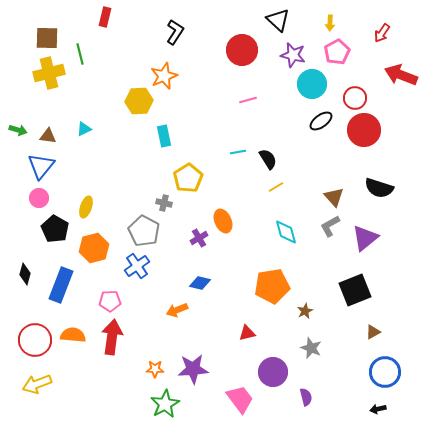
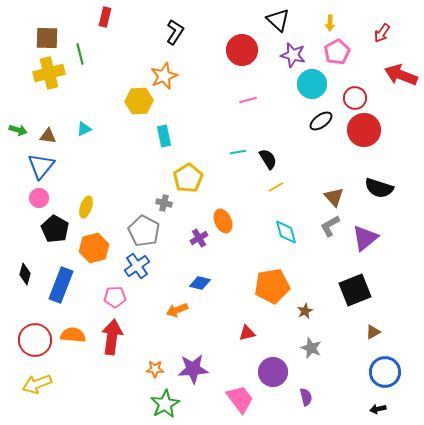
pink pentagon at (110, 301): moved 5 px right, 4 px up
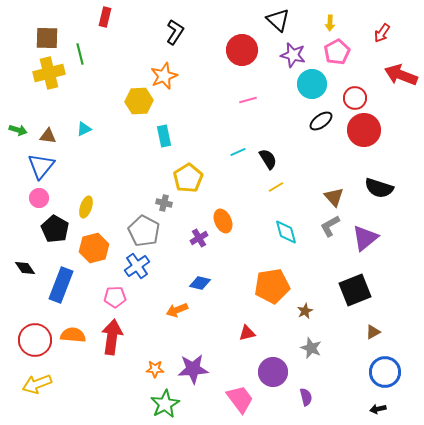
cyan line at (238, 152): rotated 14 degrees counterclockwise
black diamond at (25, 274): moved 6 px up; rotated 50 degrees counterclockwise
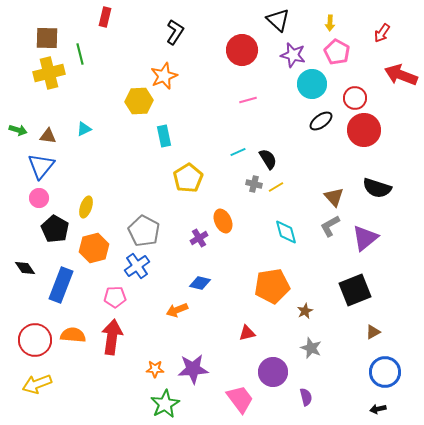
pink pentagon at (337, 52): rotated 15 degrees counterclockwise
black semicircle at (379, 188): moved 2 px left
gray cross at (164, 203): moved 90 px right, 19 px up
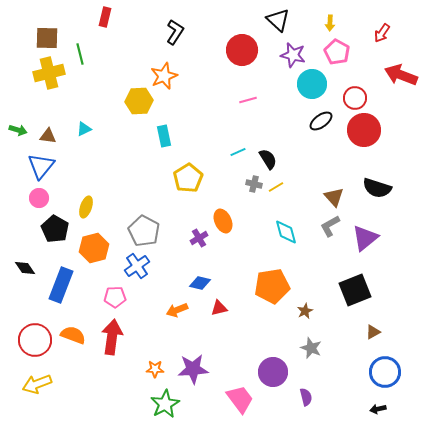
red triangle at (247, 333): moved 28 px left, 25 px up
orange semicircle at (73, 335): rotated 15 degrees clockwise
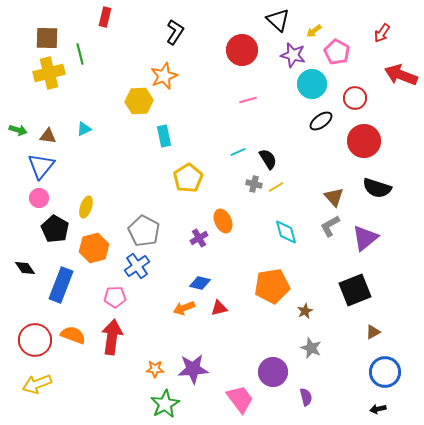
yellow arrow at (330, 23): moved 16 px left, 8 px down; rotated 49 degrees clockwise
red circle at (364, 130): moved 11 px down
orange arrow at (177, 310): moved 7 px right, 2 px up
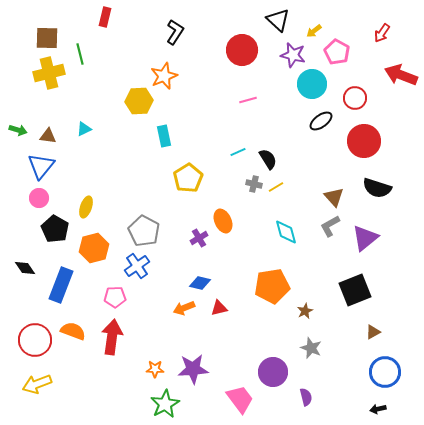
orange semicircle at (73, 335): moved 4 px up
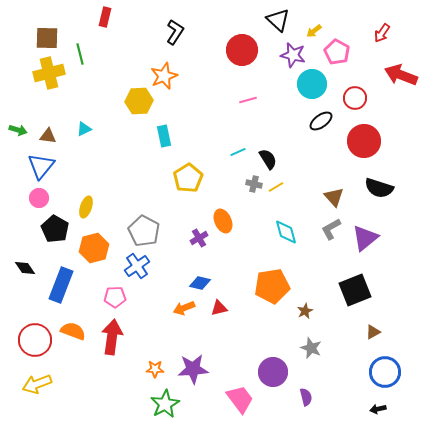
black semicircle at (377, 188): moved 2 px right
gray L-shape at (330, 226): moved 1 px right, 3 px down
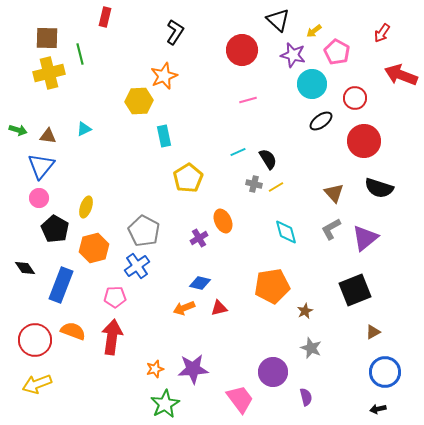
brown triangle at (334, 197): moved 4 px up
orange star at (155, 369): rotated 18 degrees counterclockwise
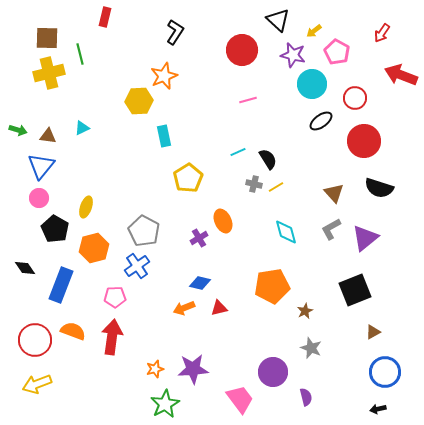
cyan triangle at (84, 129): moved 2 px left, 1 px up
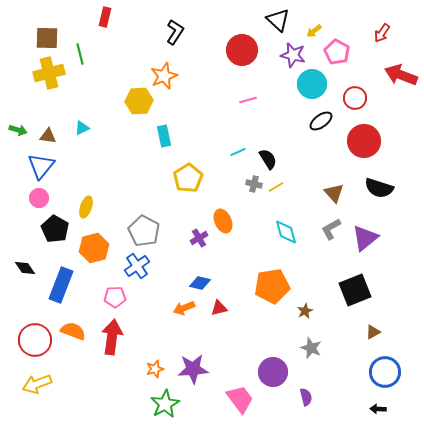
black arrow at (378, 409): rotated 14 degrees clockwise
